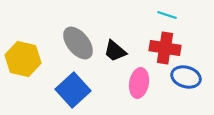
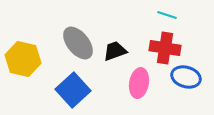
black trapezoid: rotated 120 degrees clockwise
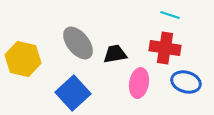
cyan line: moved 3 px right
black trapezoid: moved 3 px down; rotated 10 degrees clockwise
blue ellipse: moved 5 px down
blue square: moved 3 px down
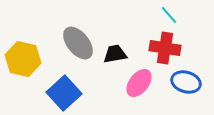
cyan line: moved 1 px left; rotated 30 degrees clockwise
pink ellipse: rotated 28 degrees clockwise
blue square: moved 9 px left
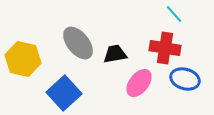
cyan line: moved 5 px right, 1 px up
blue ellipse: moved 1 px left, 3 px up
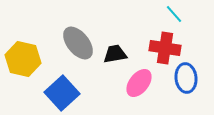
blue ellipse: moved 1 px right, 1 px up; rotated 68 degrees clockwise
blue square: moved 2 px left
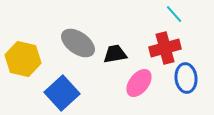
gray ellipse: rotated 16 degrees counterclockwise
red cross: rotated 24 degrees counterclockwise
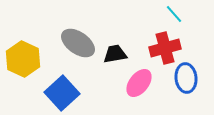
yellow hexagon: rotated 12 degrees clockwise
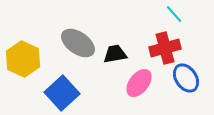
blue ellipse: rotated 28 degrees counterclockwise
